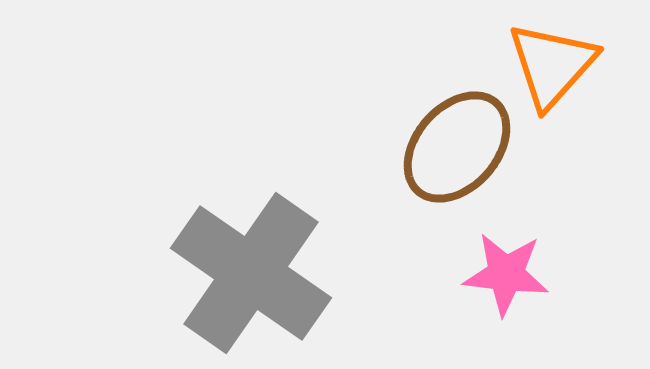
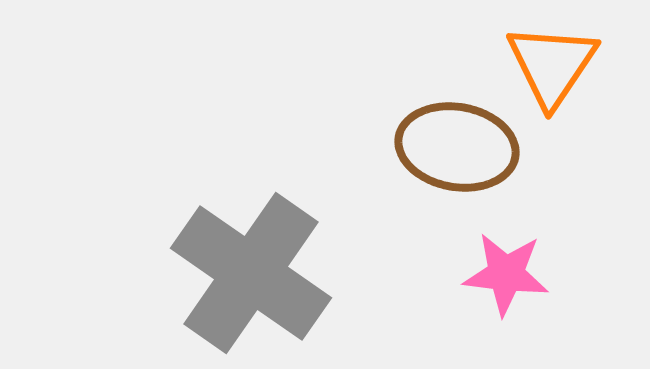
orange triangle: rotated 8 degrees counterclockwise
brown ellipse: rotated 59 degrees clockwise
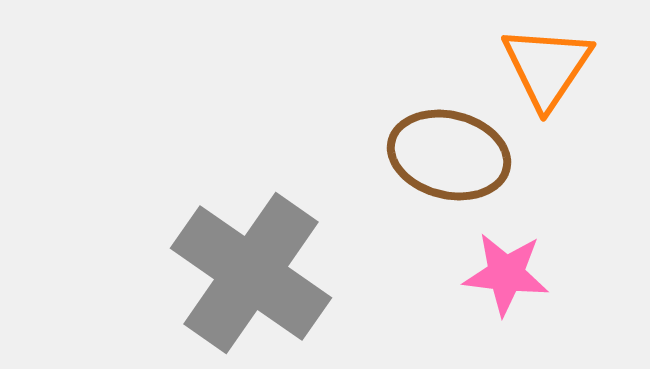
orange triangle: moved 5 px left, 2 px down
brown ellipse: moved 8 px left, 8 px down; rotated 4 degrees clockwise
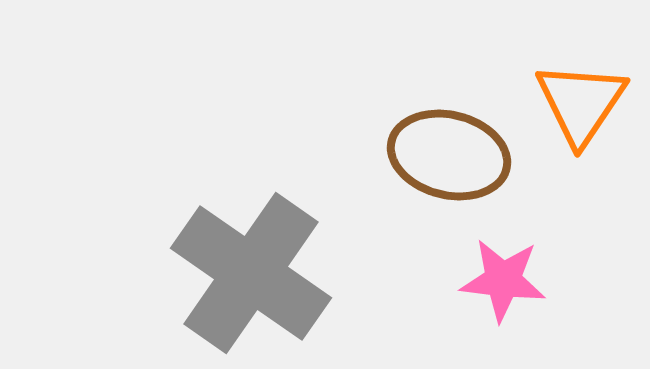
orange triangle: moved 34 px right, 36 px down
pink star: moved 3 px left, 6 px down
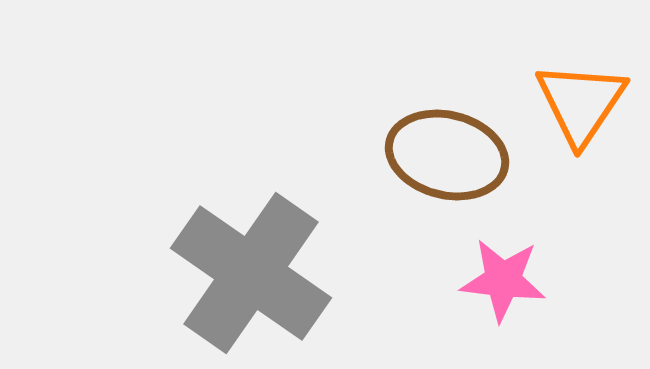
brown ellipse: moved 2 px left
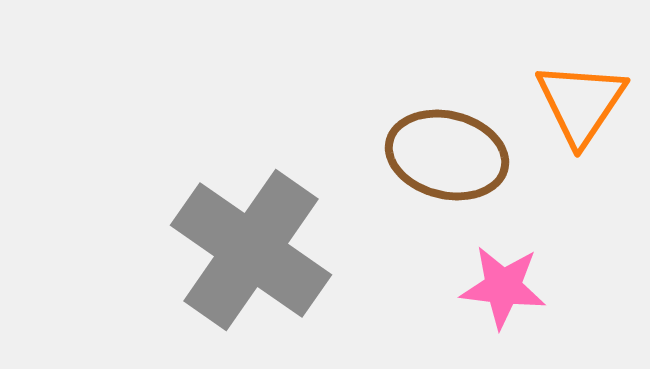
gray cross: moved 23 px up
pink star: moved 7 px down
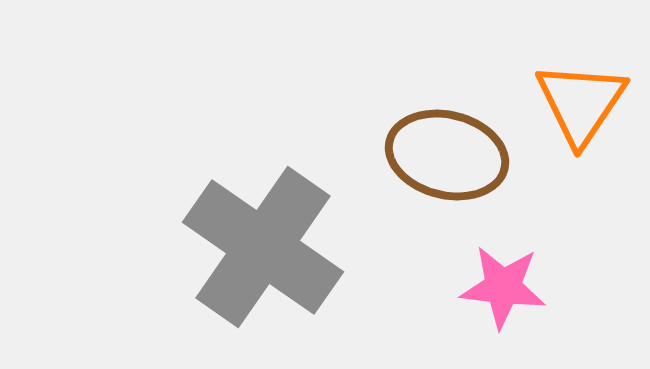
gray cross: moved 12 px right, 3 px up
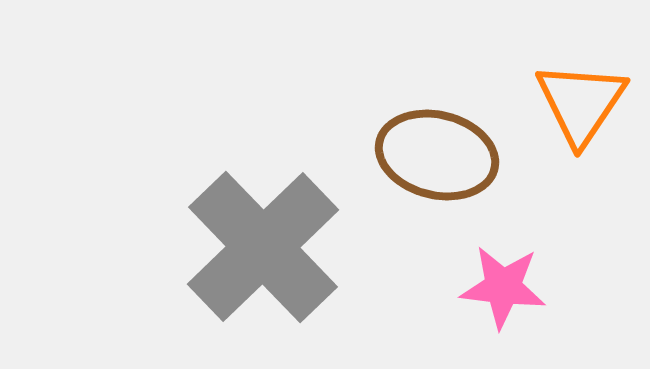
brown ellipse: moved 10 px left
gray cross: rotated 11 degrees clockwise
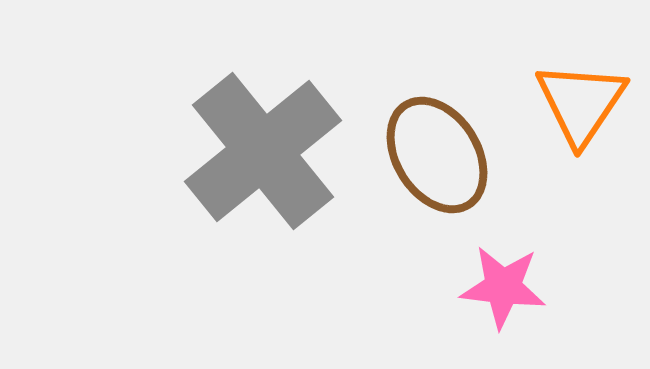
brown ellipse: rotated 44 degrees clockwise
gray cross: moved 96 px up; rotated 5 degrees clockwise
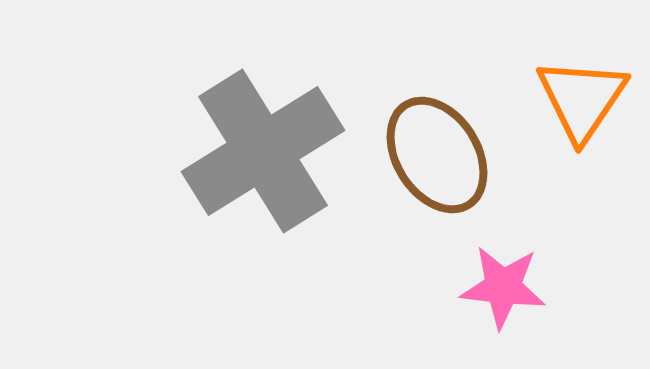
orange triangle: moved 1 px right, 4 px up
gray cross: rotated 7 degrees clockwise
